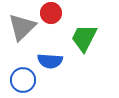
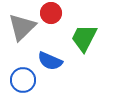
blue semicircle: rotated 20 degrees clockwise
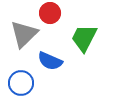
red circle: moved 1 px left
gray triangle: moved 2 px right, 7 px down
blue circle: moved 2 px left, 3 px down
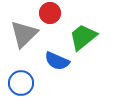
green trapezoid: moved 1 px left, 1 px up; rotated 24 degrees clockwise
blue semicircle: moved 7 px right
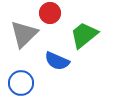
green trapezoid: moved 1 px right, 2 px up
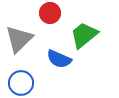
gray triangle: moved 5 px left, 5 px down
blue semicircle: moved 2 px right, 2 px up
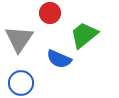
gray triangle: rotated 12 degrees counterclockwise
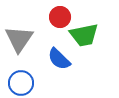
red circle: moved 10 px right, 4 px down
green trapezoid: rotated 152 degrees counterclockwise
blue semicircle: rotated 20 degrees clockwise
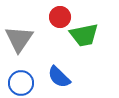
blue semicircle: moved 18 px down
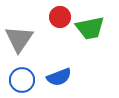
green trapezoid: moved 6 px right, 7 px up
blue semicircle: rotated 65 degrees counterclockwise
blue circle: moved 1 px right, 3 px up
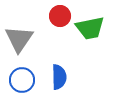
red circle: moved 1 px up
blue semicircle: rotated 70 degrees counterclockwise
